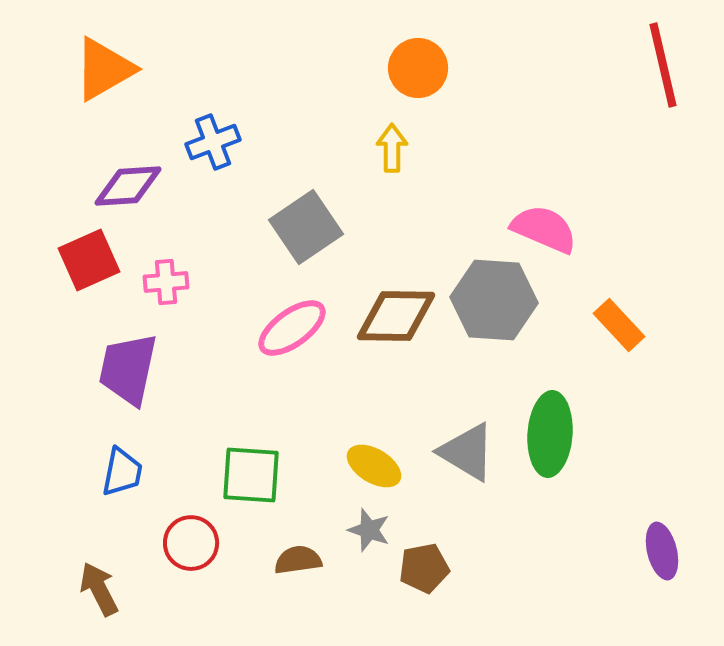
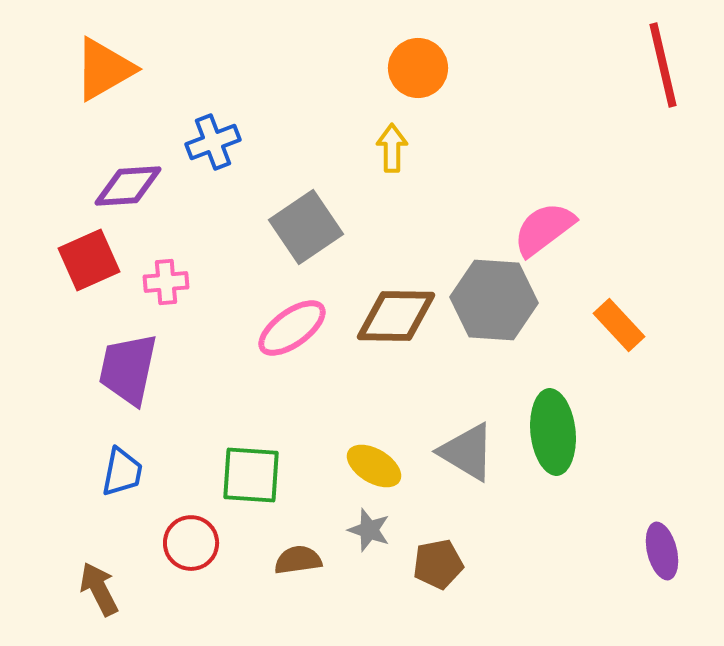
pink semicircle: rotated 60 degrees counterclockwise
green ellipse: moved 3 px right, 2 px up; rotated 10 degrees counterclockwise
brown pentagon: moved 14 px right, 4 px up
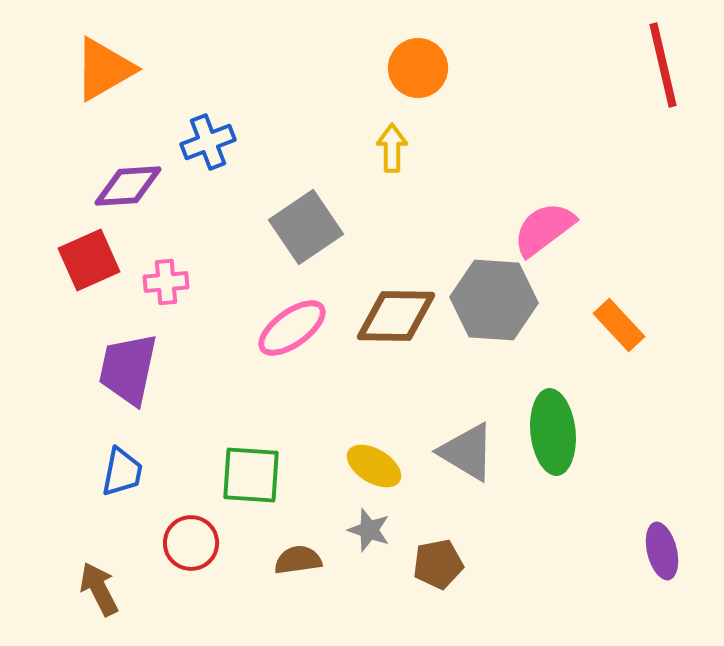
blue cross: moved 5 px left
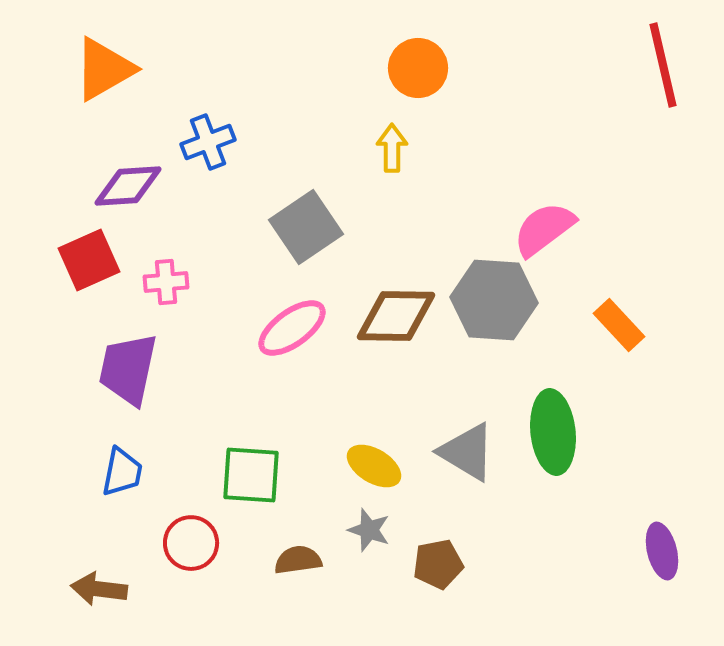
brown arrow: rotated 56 degrees counterclockwise
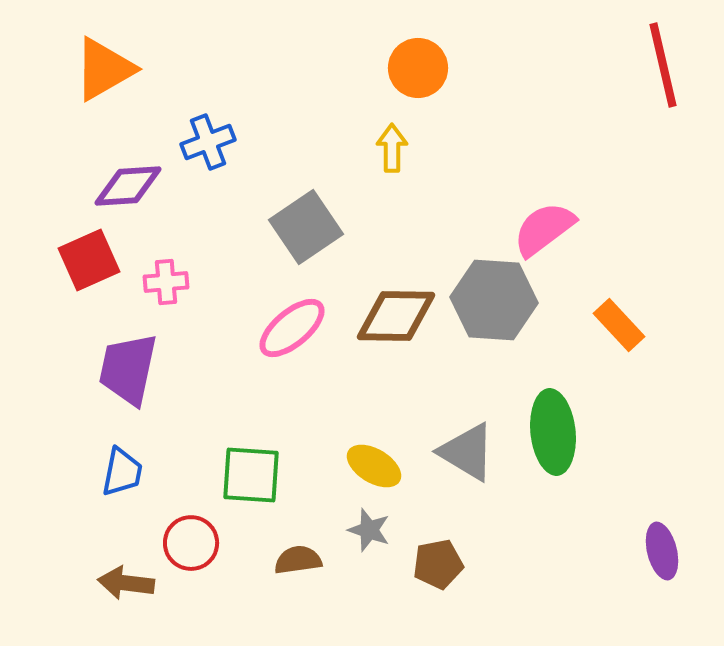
pink ellipse: rotated 4 degrees counterclockwise
brown arrow: moved 27 px right, 6 px up
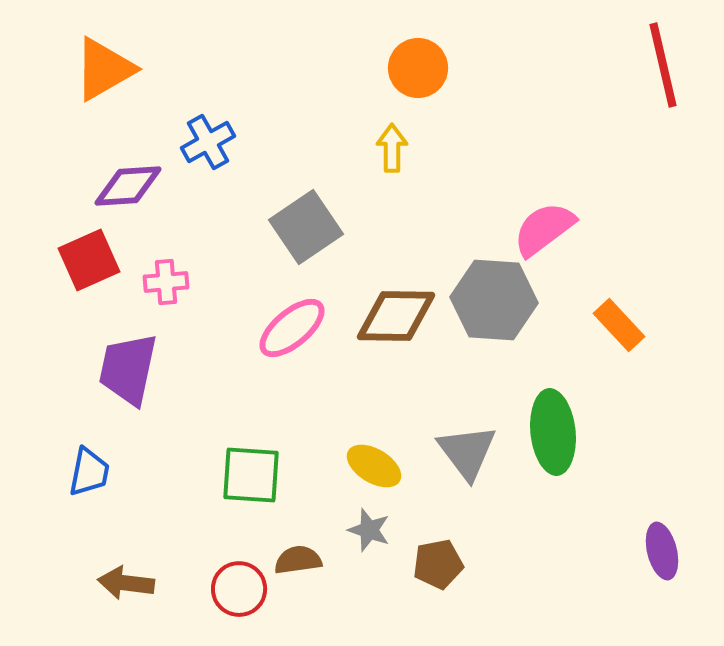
blue cross: rotated 8 degrees counterclockwise
gray triangle: rotated 22 degrees clockwise
blue trapezoid: moved 33 px left
red circle: moved 48 px right, 46 px down
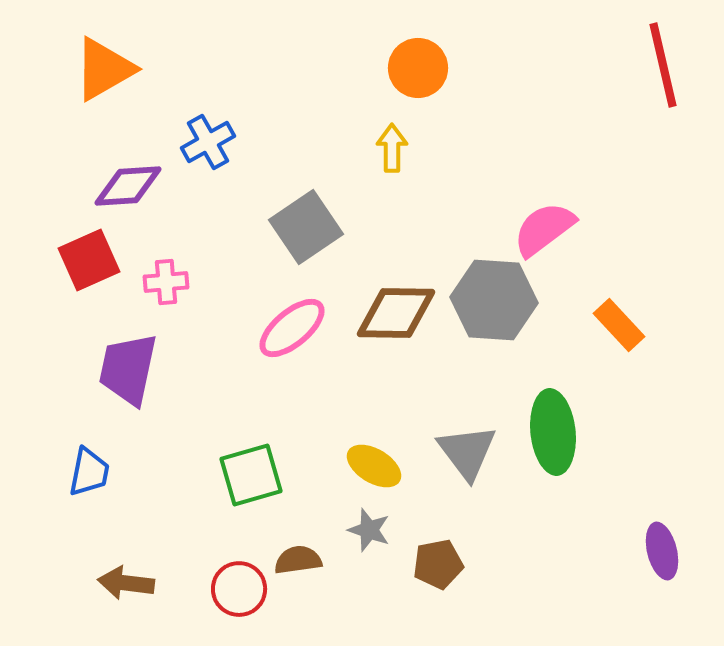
brown diamond: moved 3 px up
green square: rotated 20 degrees counterclockwise
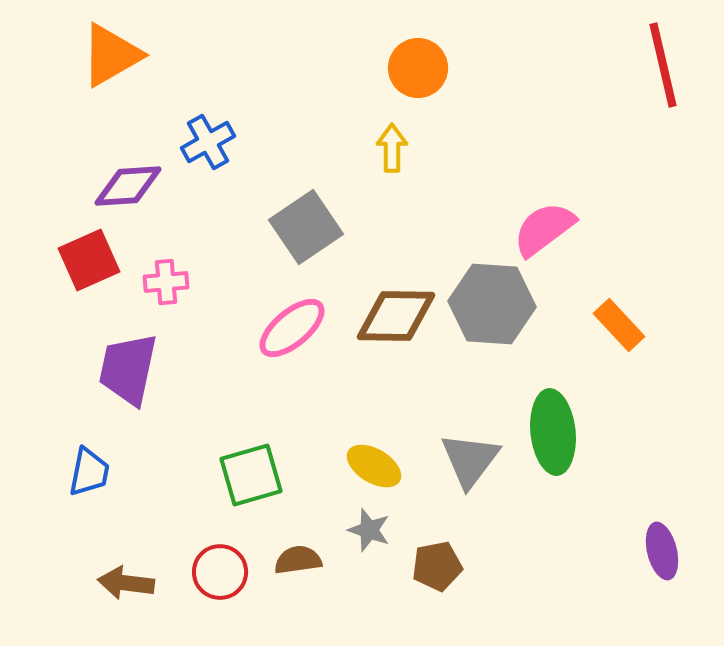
orange triangle: moved 7 px right, 14 px up
gray hexagon: moved 2 px left, 4 px down
brown diamond: moved 3 px down
gray triangle: moved 3 px right, 8 px down; rotated 14 degrees clockwise
brown pentagon: moved 1 px left, 2 px down
red circle: moved 19 px left, 17 px up
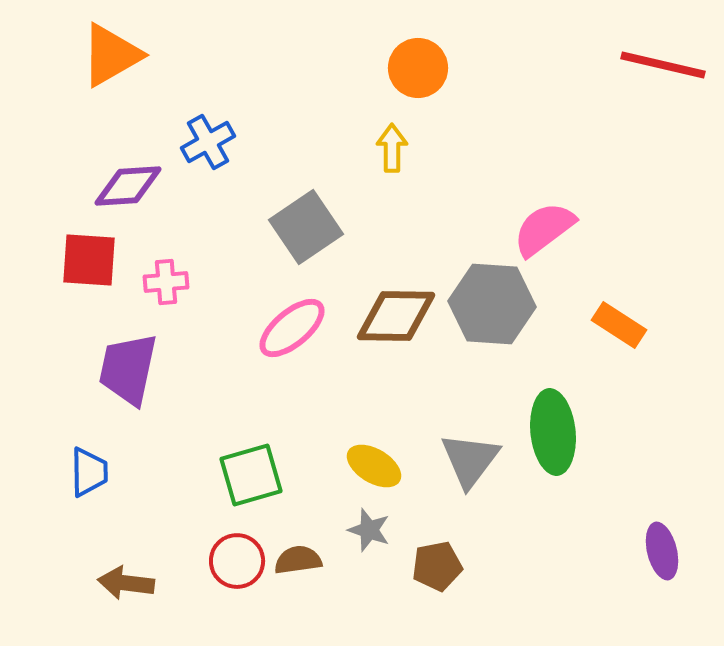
red line: rotated 64 degrees counterclockwise
red square: rotated 28 degrees clockwise
orange rectangle: rotated 14 degrees counterclockwise
blue trapezoid: rotated 12 degrees counterclockwise
red circle: moved 17 px right, 11 px up
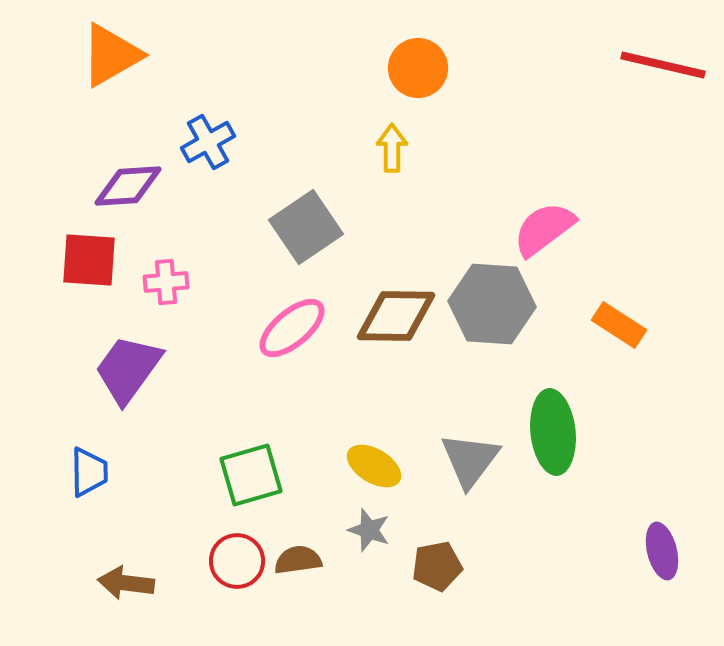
purple trapezoid: rotated 24 degrees clockwise
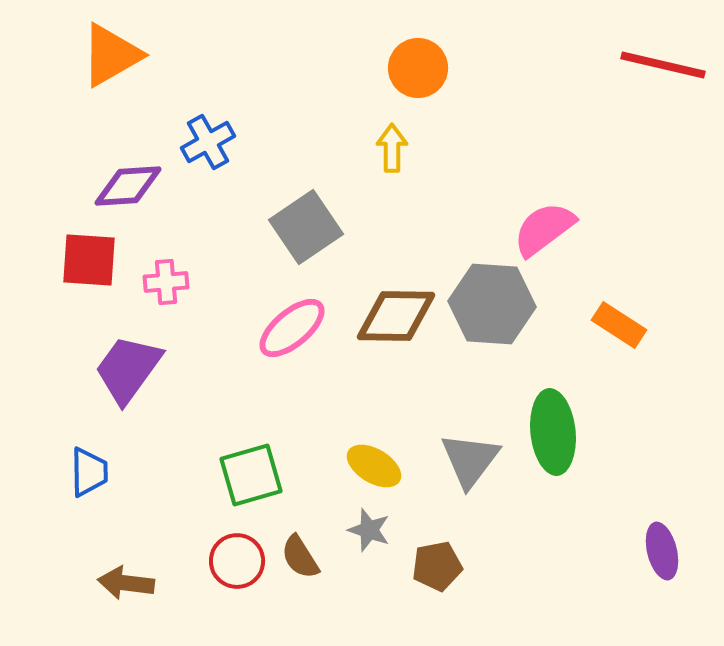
brown semicircle: moved 2 px right, 3 px up; rotated 114 degrees counterclockwise
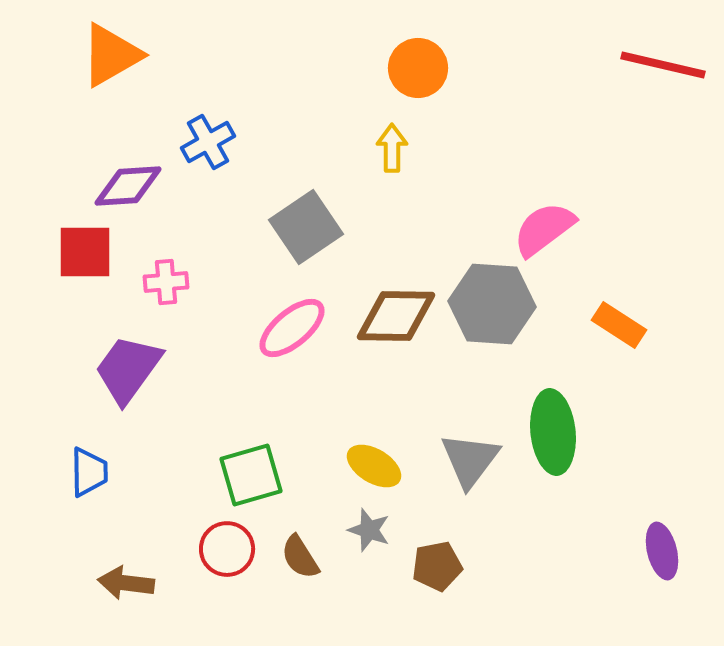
red square: moved 4 px left, 8 px up; rotated 4 degrees counterclockwise
red circle: moved 10 px left, 12 px up
